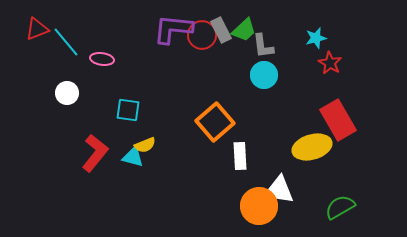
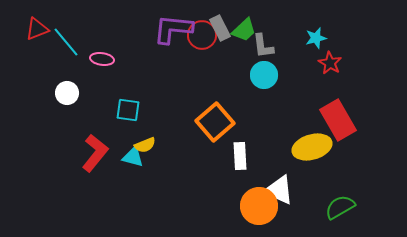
gray rectangle: moved 1 px left, 2 px up
white triangle: rotated 16 degrees clockwise
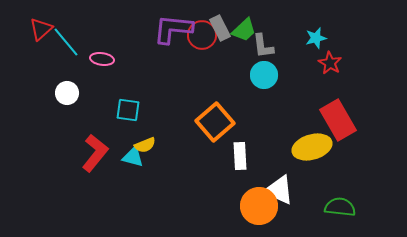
red triangle: moved 4 px right; rotated 20 degrees counterclockwise
green semicircle: rotated 36 degrees clockwise
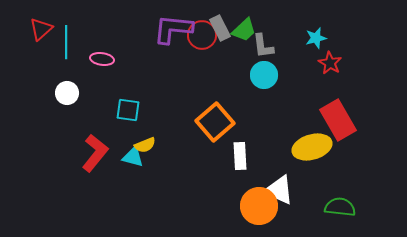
cyan line: rotated 40 degrees clockwise
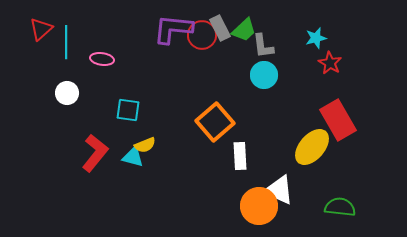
yellow ellipse: rotated 33 degrees counterclockwise
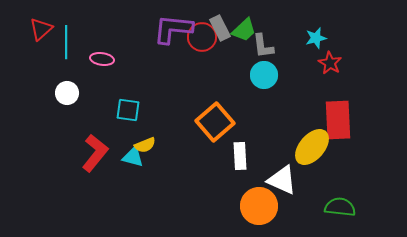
red circle: moved 2 px down
red rectangle: rotated 27 degrees clockwise
white triangle: moved 3 px right, 10 px up
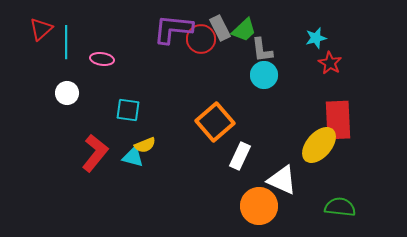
red circle: moved 1 px left, 2 px down
gray L-shape: moved 1 px left, 4 px down
yellow ellipse: moved 7 px right, 2 px up
white rectangle: rotated 28 degrees clockwise
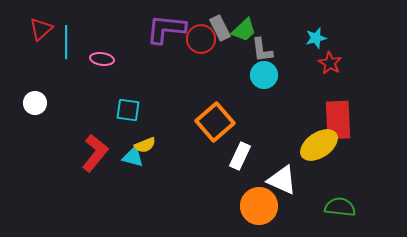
purple L-shape: moved 7 px left
white circle: moved 32 px left, 10 px down
yellow ellipse: rotated 15 degrees clockwise
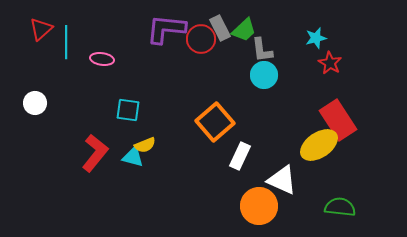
red rectangle: rotated 30 degrees counterclockwise
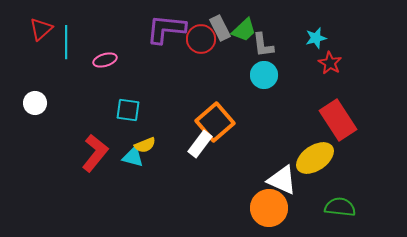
gray L-shape: moved 1 px right, 5 px up
pink ellipse: moved 3 px right, 1 px down; rotated 25 degrees counterclockwise
yellow ellipse: moved 4 px left, 13 px down
white rectangle: moved 40 px left, 12 px up; rotated 12 degrees clockwise
orange circle: moved 10 px right, 2 px down
